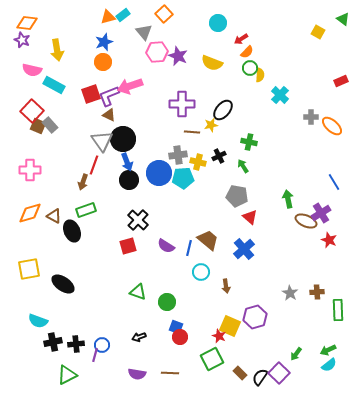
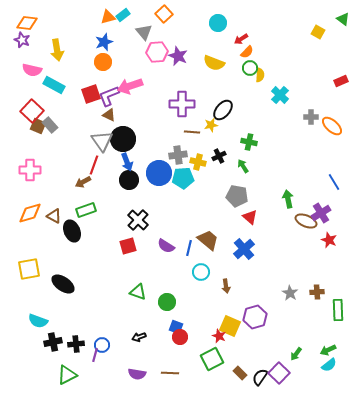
yellow semicircle at (212, 63): moved 2 px right
brown arrow at (83, 182): rotated 42 degrees clockwise
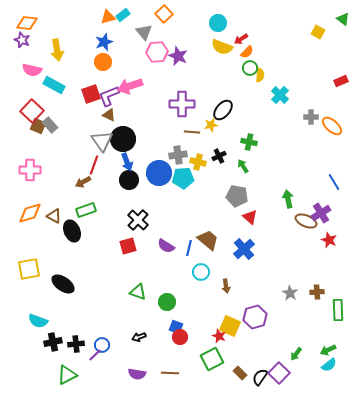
yellow semicircle at (214, 63): moved 8 px right, 16 px up
purple line at (95, 355): rotated 32 degrees clockwise
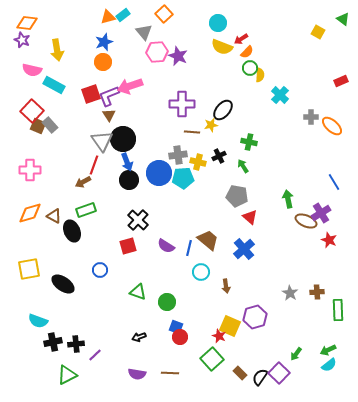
brown triangle at (109, 115): rotated 32 degrees clockwise
blue circle at (102, 345): moved 2 px left, 75 px up
green square at (212, 359): rotated 15 degrees counterclockwise
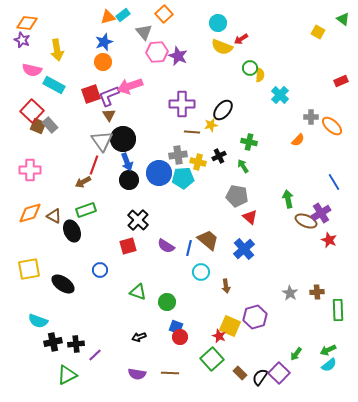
orange semicircle at (247, 52): moved 51 px right, 88 px down
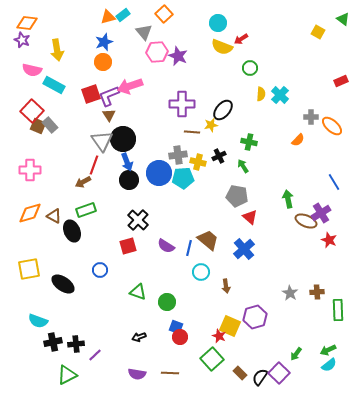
yellow semicircle at (260, 75): moved 1 px right, 19 px down
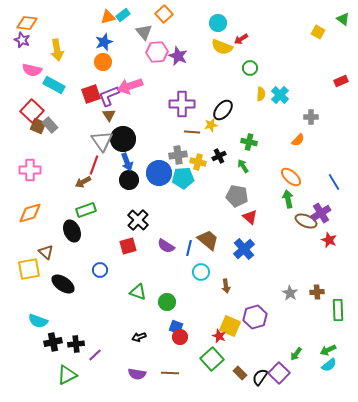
orange ellipse at (332, 126): moved 41 px left, 51 px down
brown triangle at (54, 216): moved 8 px left, 36 px down; rotated 14 degrees clockwise
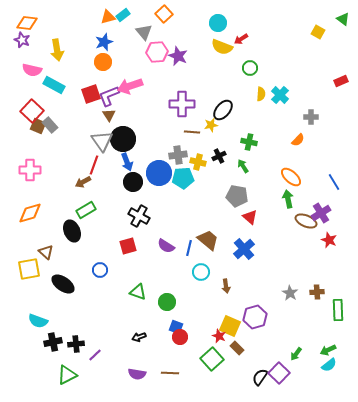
black circle at (129, 180): moved 4 px right, 2 px down
green rectangle at (86, 210): rotated 12 degrees counterclockwise
black cross at (138, 220): moved 1 px right, 4 px up; rotated 15 degrees counterclockwise
brown rectangle at (240, 373): moved 3 px left, 25 px up
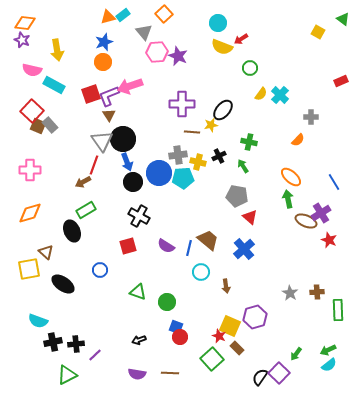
orange diamond at (27, 23): moved 2 px left
yellow semicircle at (261, 94): rotated 32 degrees clockwise
black arrow at (139, 337): moved 3 px down
